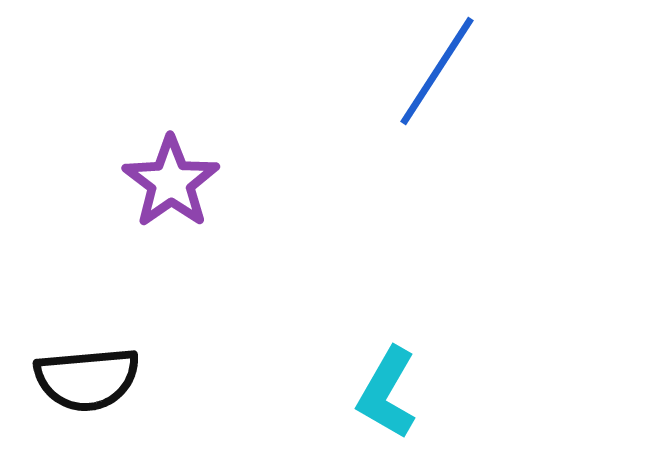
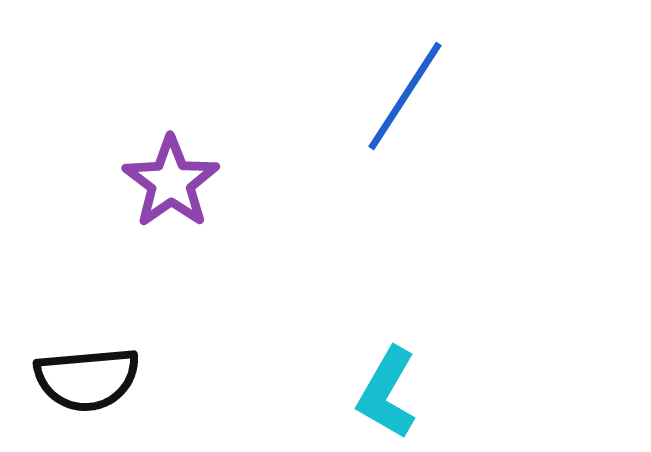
blue line: moved 32 px left, 25 px down
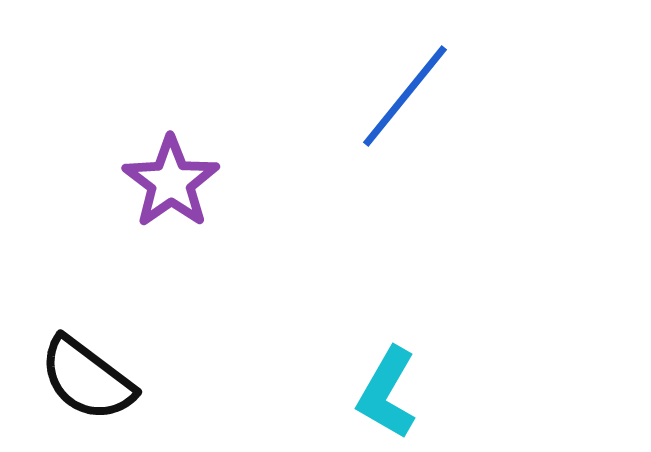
blue line: rotated 6 degrees clockwise
black semicircle: rotated 42 degrees clockwise
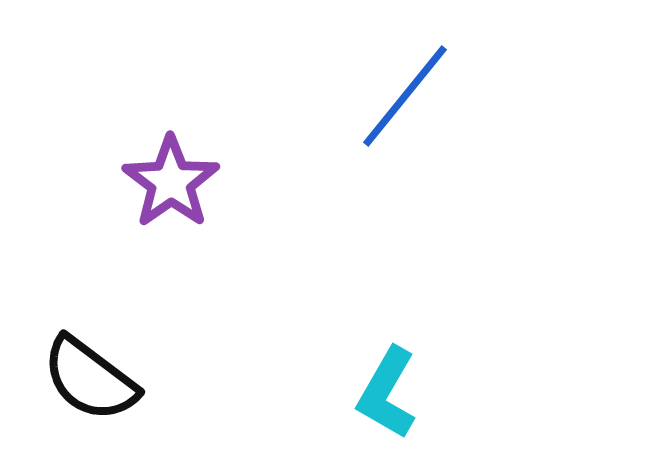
black semicircle: moved 3 px right
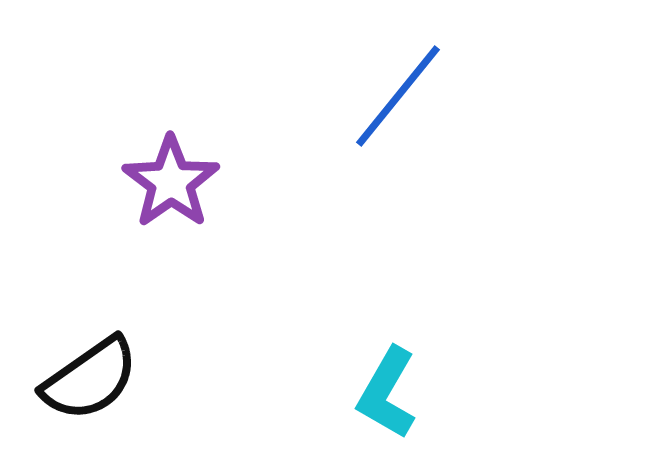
blue line: moved 7 px left
black semicircle: rotated 72 degrees counterclockwise
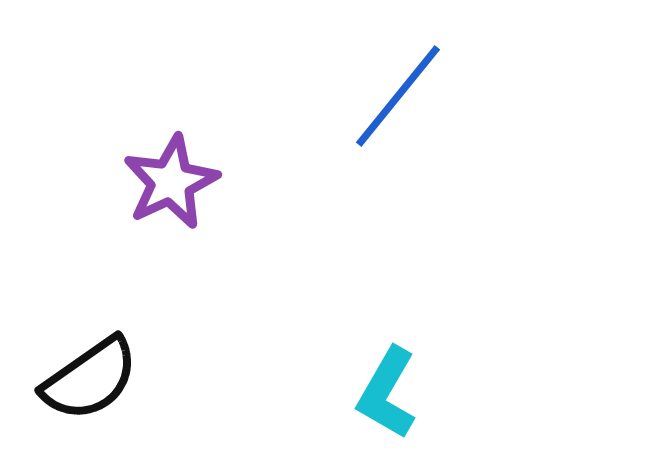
purple star: rotated 10 degrees clockwise
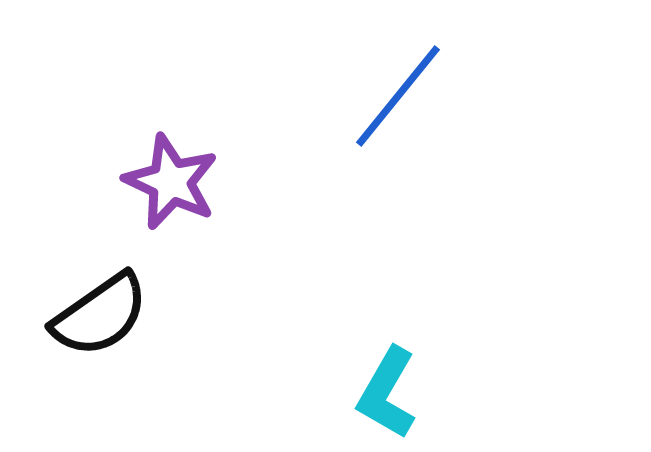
purple star: rotated 22 degrees counterclockwise
black semicircle: moved 10 px right, 64 px up
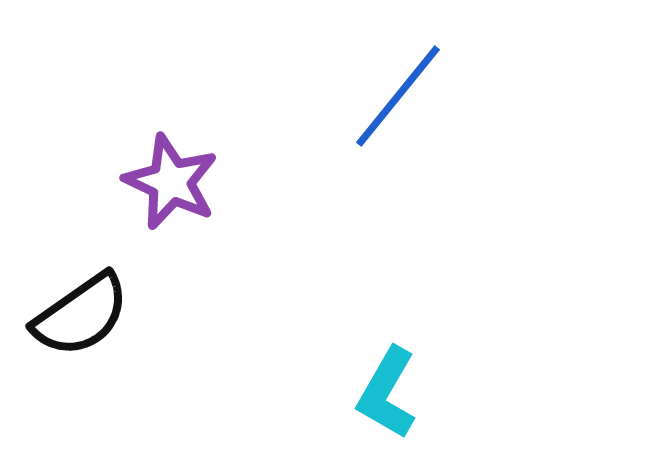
black semicircle: moved 19 px left
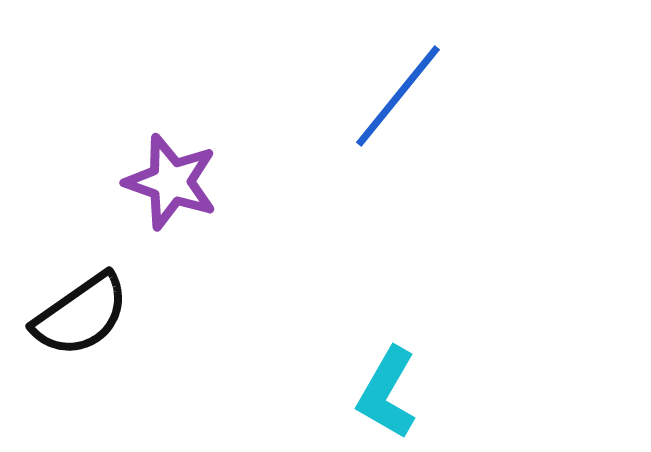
purple star: rotated 6 degrees counterclockwise
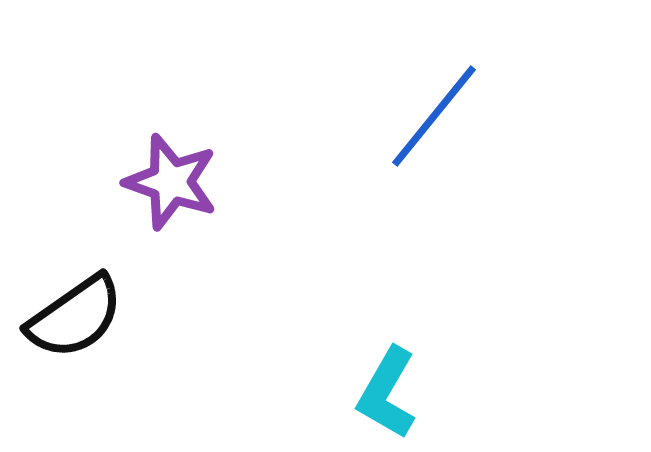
blue line: moved 36 px right, 20 px down
black semicircle: moved 6 px left, 2 px down
